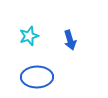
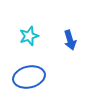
blue ellipse: moved 8 px left; rotated 12 degrees counterclockwise
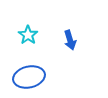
cyan star: moved 1 px left, 1 px up; rotated 18 degrees counterclockwise
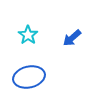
blue arrow: moved 2 px right, 2 px up; rotated 66 degrees clockwise
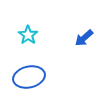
blue arrow: moved 12 px right
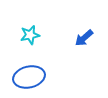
cyan star: moved 2 px right; rotated 24 degrees clockwise
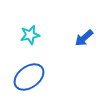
blue ellipse: rotated 24 degrees counterclockwise
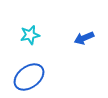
blue arrow: rotated 18 degrees clockwise
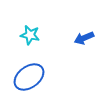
cyan star: rotated 24 degrees clockwise
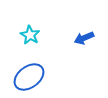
cyan star: rotated 18 degrees clockwise
